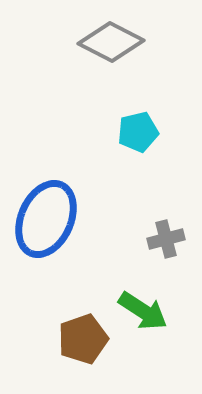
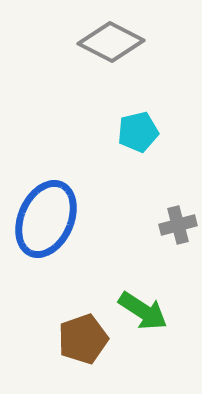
gray cross: moved 12 px right, 14 px up
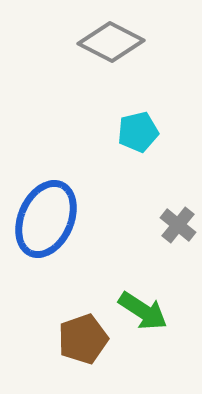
gray cross: rotated 36 degrees counterclockwise
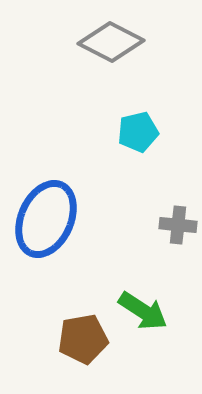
gray cross: rotated 33 degrees counterclockwise
brown pentagon: rotated 9 degrees clockwise
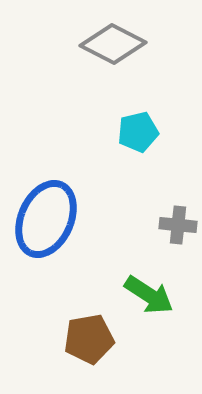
gray diamond: moved 2 px right, 2 px down
green arrow: moved 6 px right, 16 px up
brown pentagon: moved 6 px right
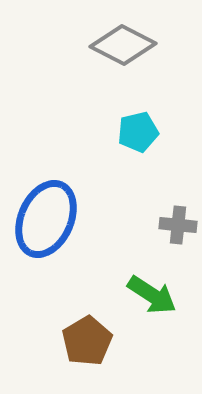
gray diamond: moved 10 px right, 1 px down
green arrow: moved 3 px right
brown pentagon: moved 2 px left, 2 px down; rotated 21 degrees counterclockwise
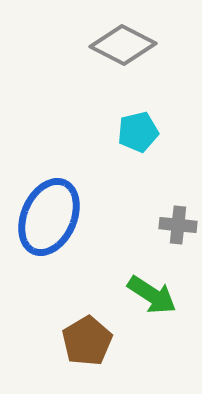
blue ellipse: moved 3 px right, 2 px up
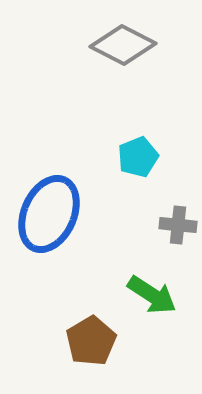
cyan pentagon: moved 25 px down; rotated 9 degrees counterclockwise
blue ellipse: moved 3 px up
brown pentagon: moved 4 px right
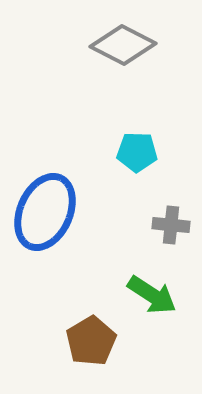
cyan pentagon: moved 1 px left, 5 px up; rotated 24 degrees clockwise
blue ellipse: moved 4 px left, 2 px up
gray cross: moved 7 px left
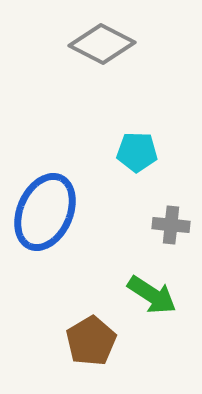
gray diamond: moved 21 px left, 1 px up
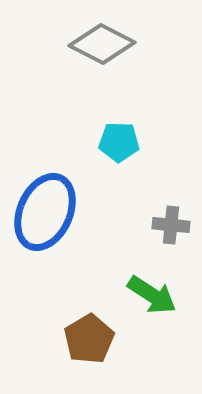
cyan pentagon: moved 18 px left, 10 px up
brown pentagon: moved 2 px left, 2 px up
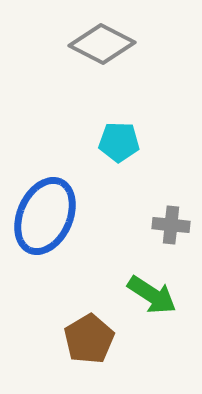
blue ellipse: moved 4 px down
